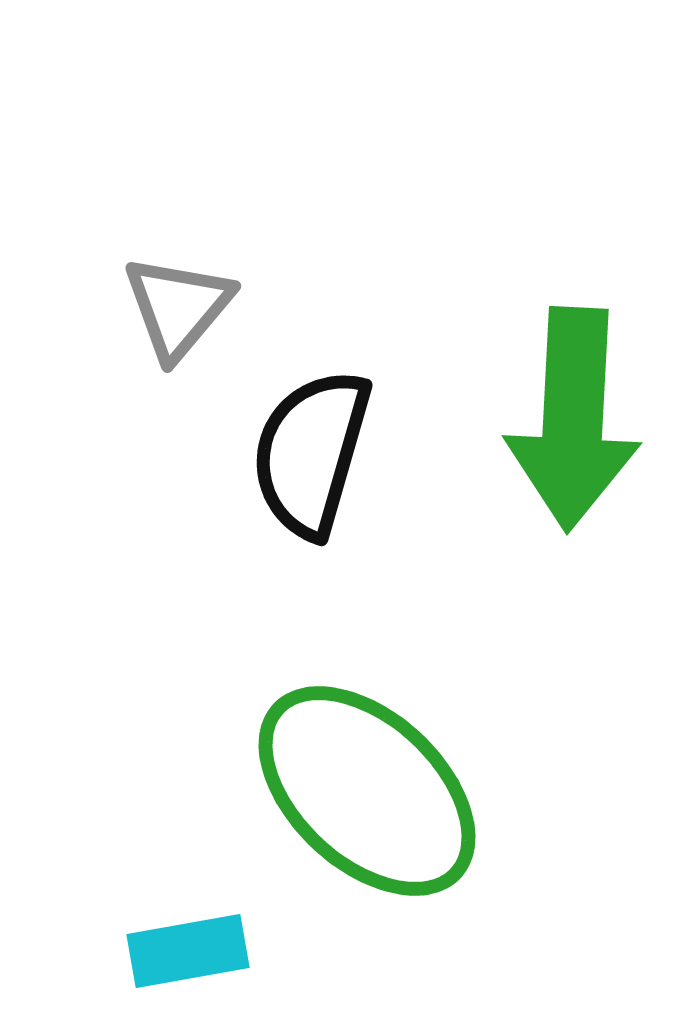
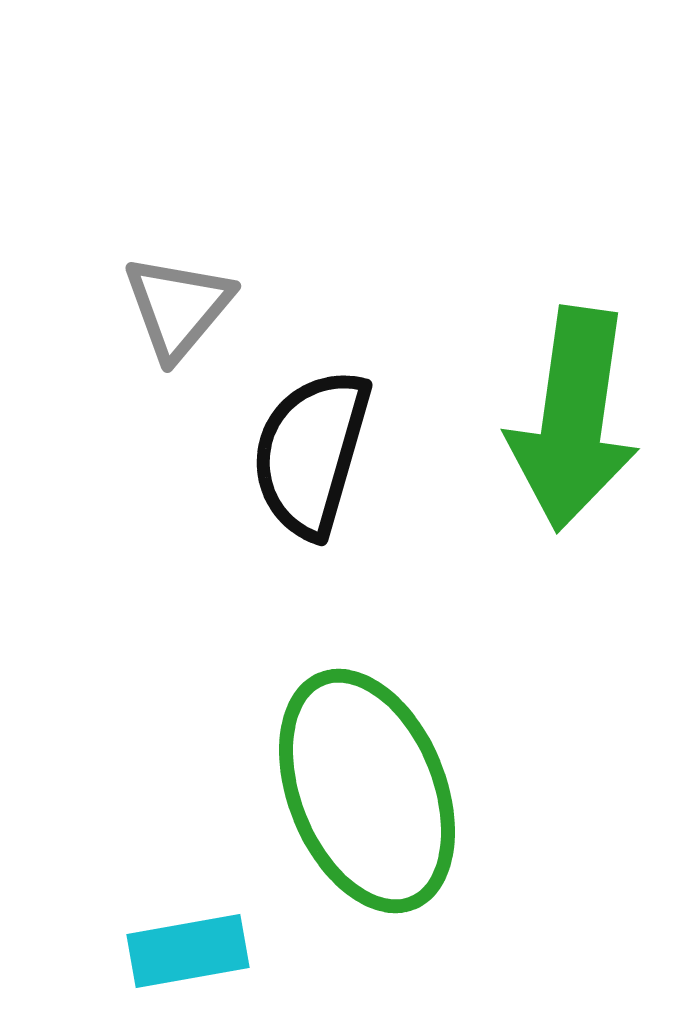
green arrow: rotated 5 degrees clockwise
green ellipse: rotated 25 degrees clockwise
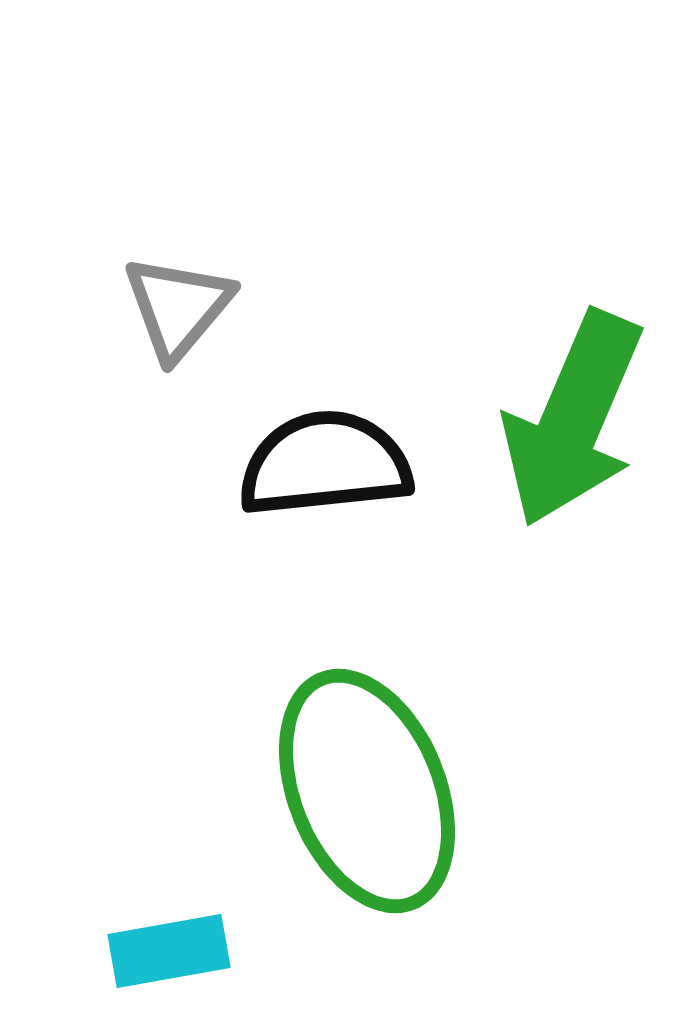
green arrow: rotated 15 degrees clockwise
black semicircle: moved 14 px right, 11 px down; rotated 68 degrees clockwise
cyan rectangle: moved 19 px left
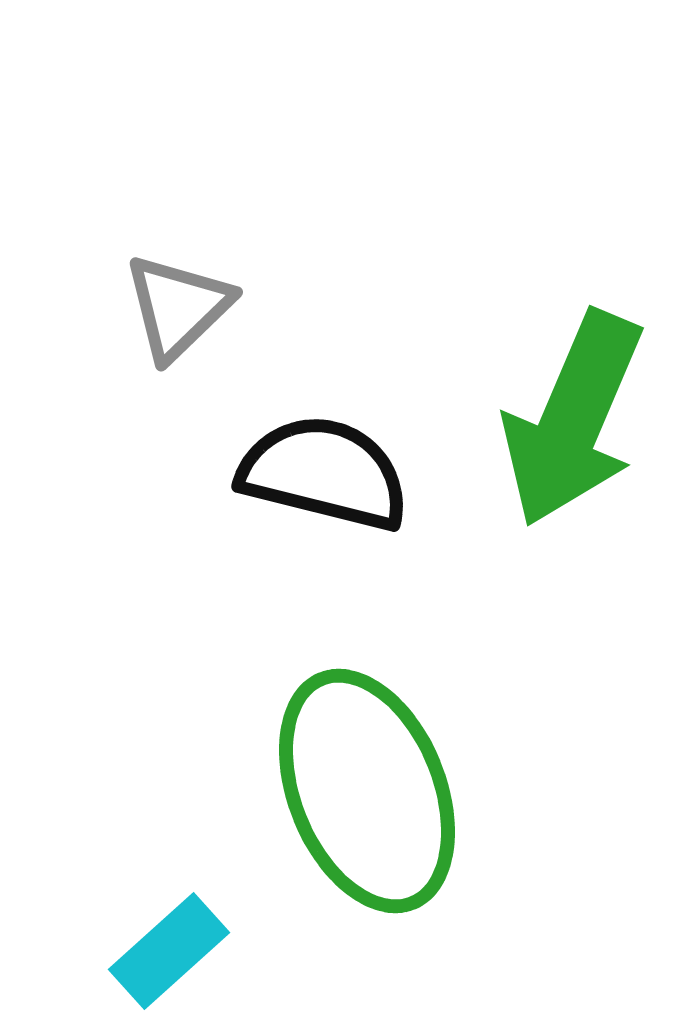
gray triangle: rotated 6 degrees clockwise
black semicircle: moved 1 px left, 9 px down; rotated 20 degrees clockwise
cyan rectangle: rotated 32 degrees counterclockwise
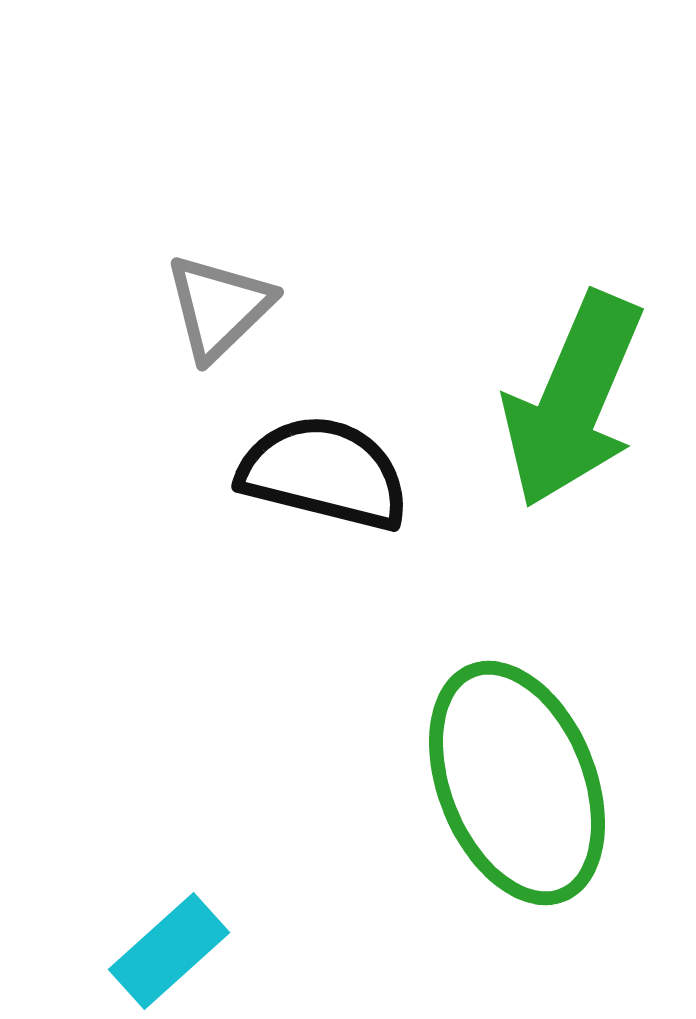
gray triangle: moved 41 px right
green arrow: moved 19 px up
green ellipse: moved 150 px right, 8 px up
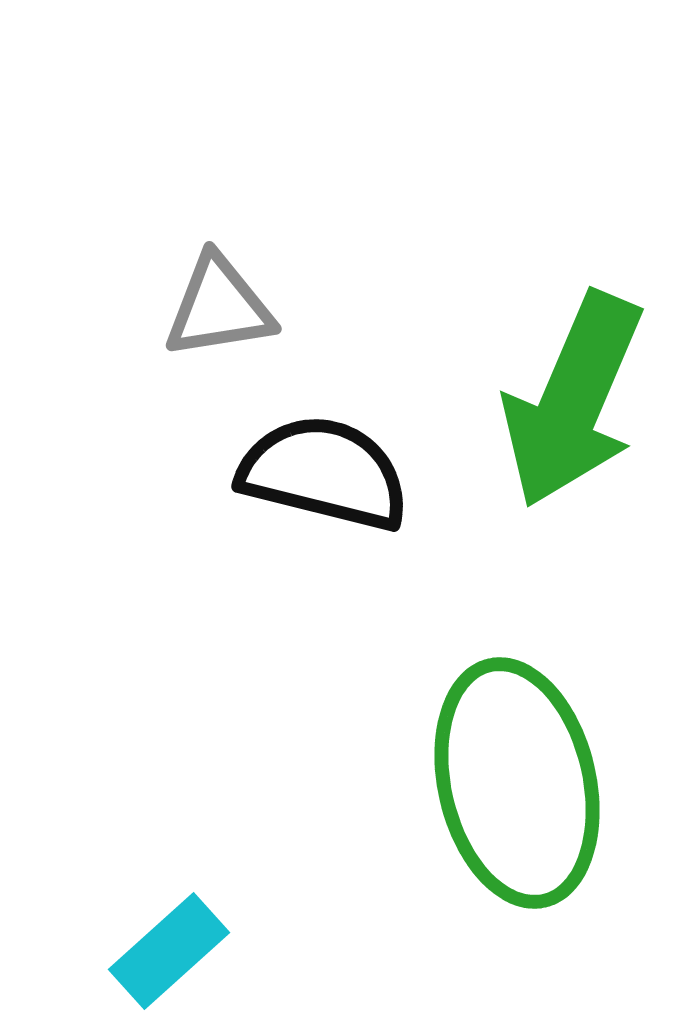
gray triangle: rotated 35 degrees clockwise
green ellipse: rotated 9 degrees clockwise
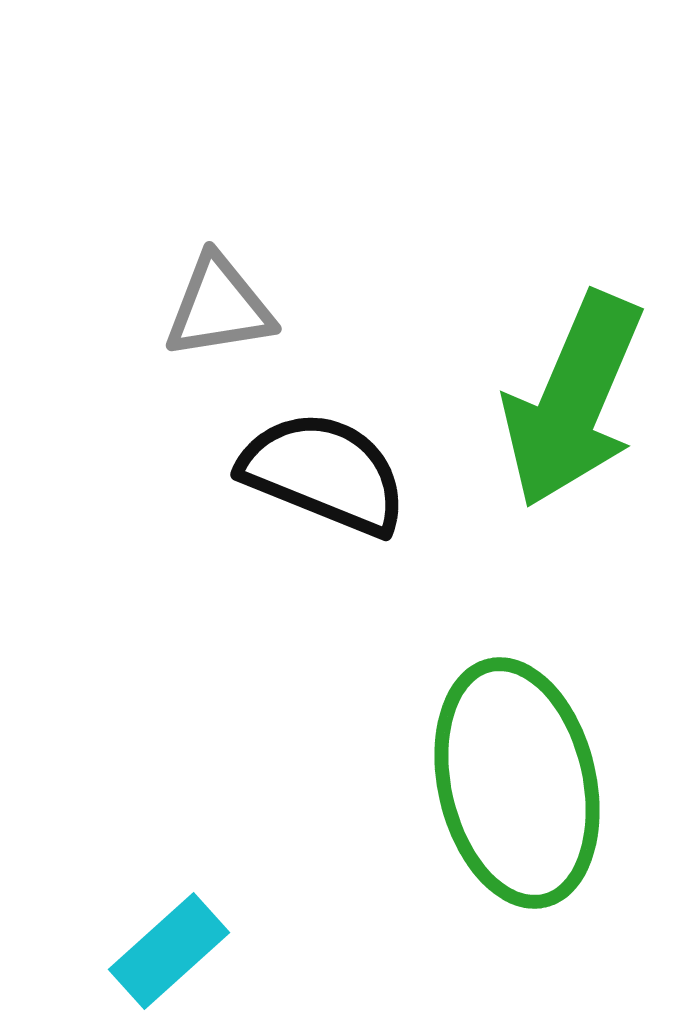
black semicircle: rotated 8 degrees clockwise
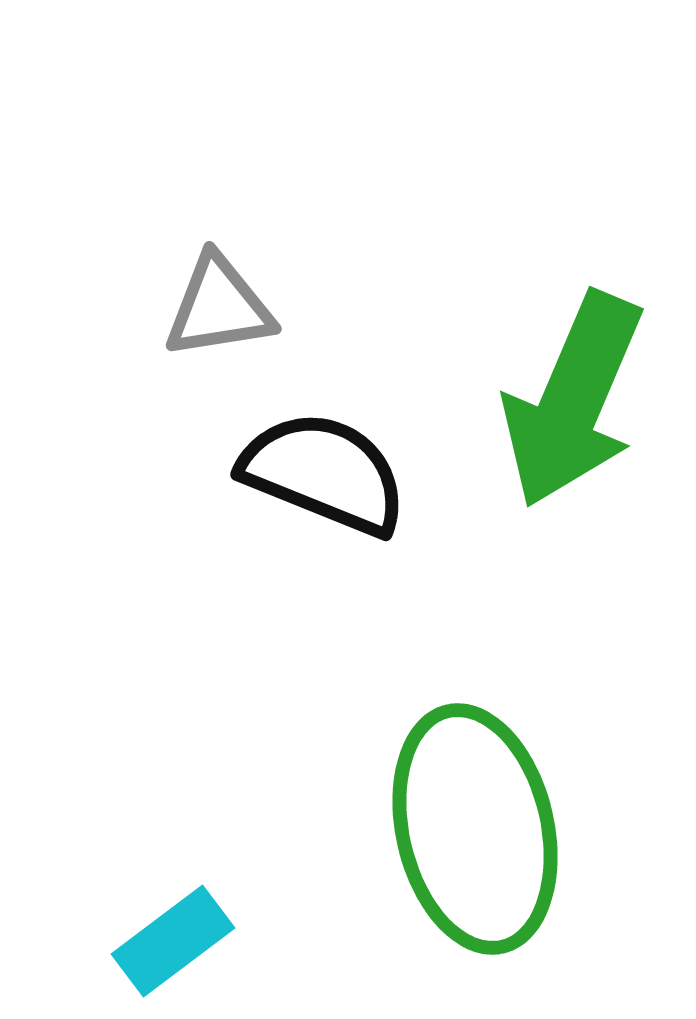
green ellipse: moved 42 px left, 46 px down
cyan rectangle: moved 4 px right, 10 px up; rotated 5 degrees clockwise
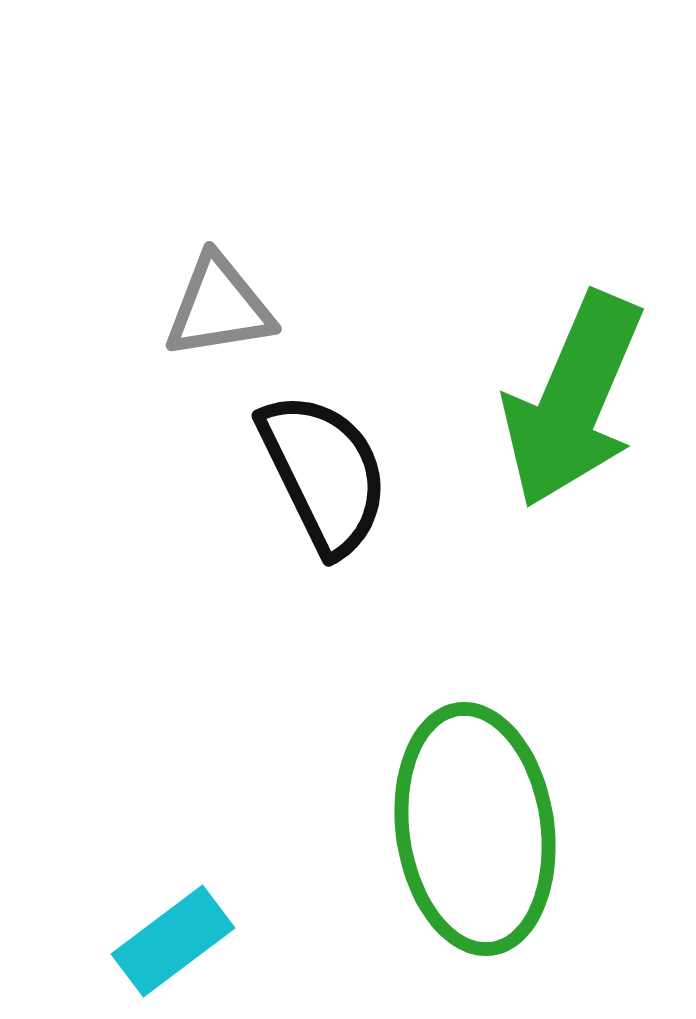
black semicircle: rotated 42 degrees clockwise
green ellipse: rotated 5 degrees clockwise
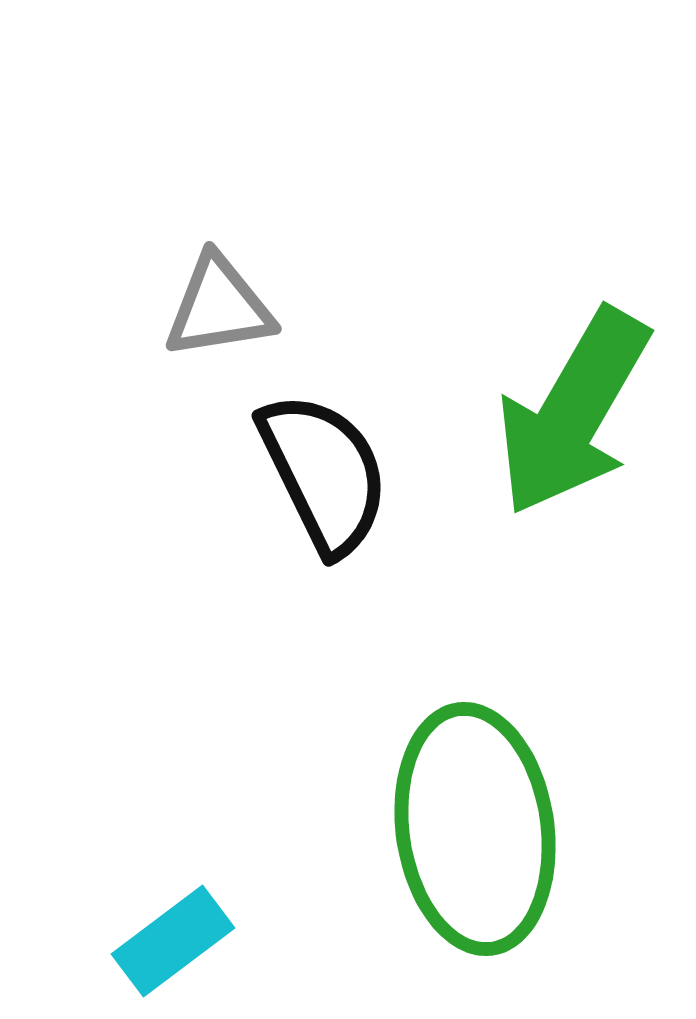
green arrow: moved 12 px down; rotated 7 degrees clockwise
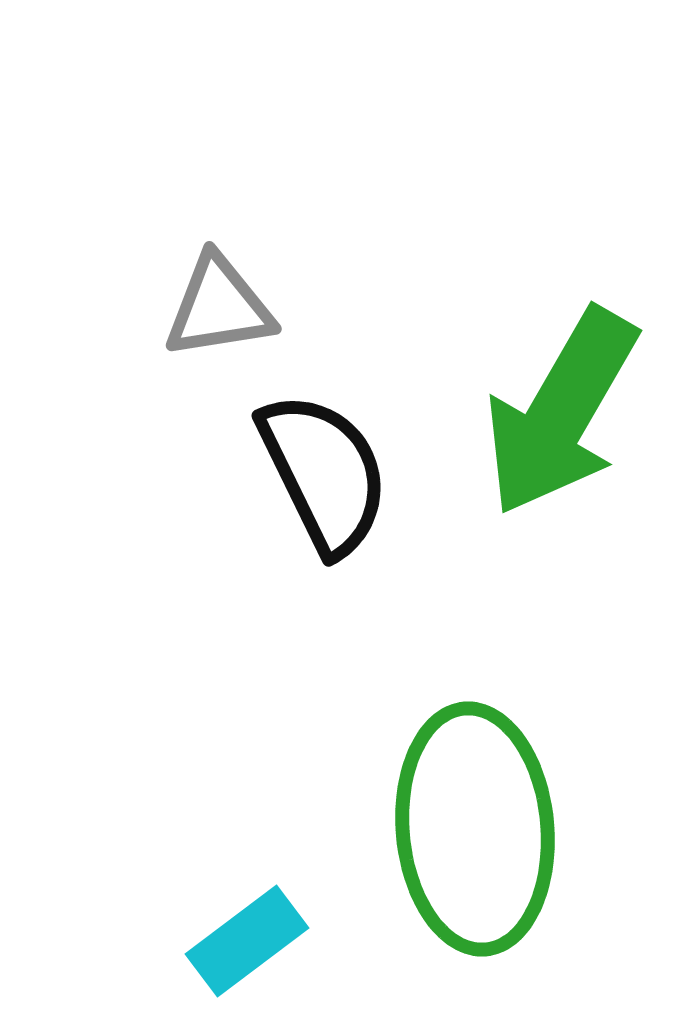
green arrow: moved 12 px left
green ellipse: rotated 3 degrees clockwise
cyan rectangle: moved 74 px right
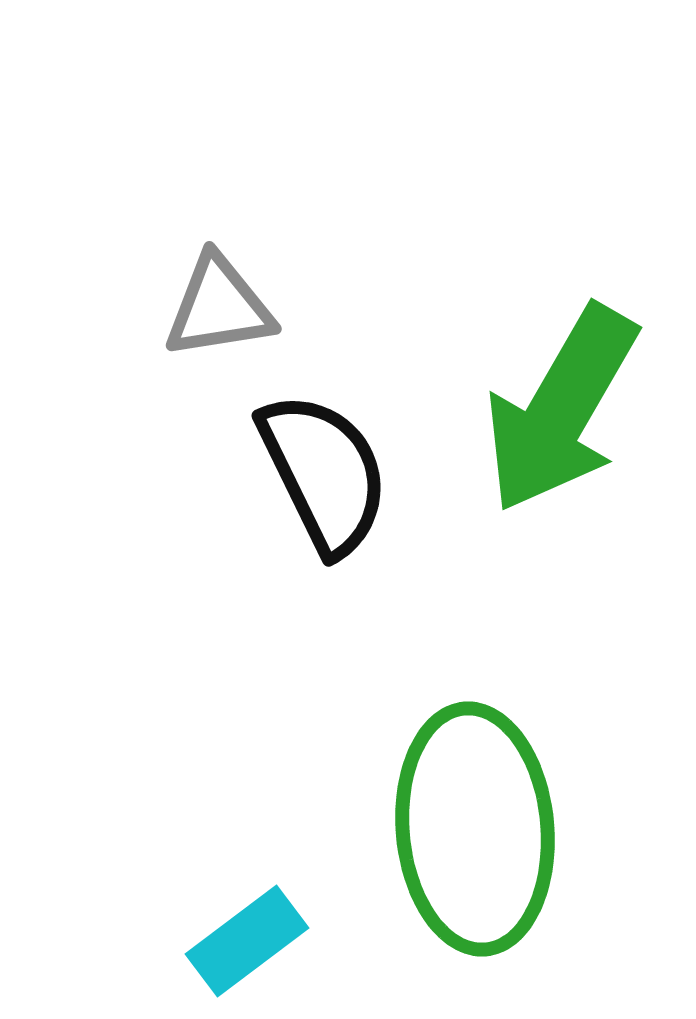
green arrow: moved 3 px up
